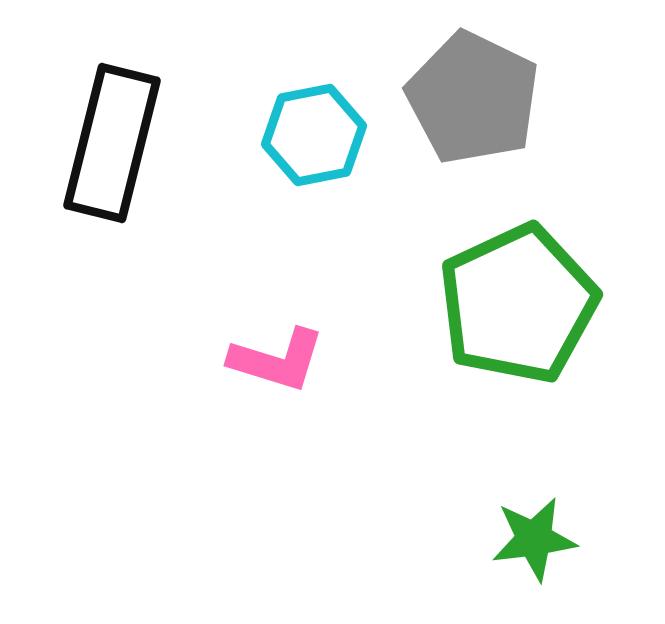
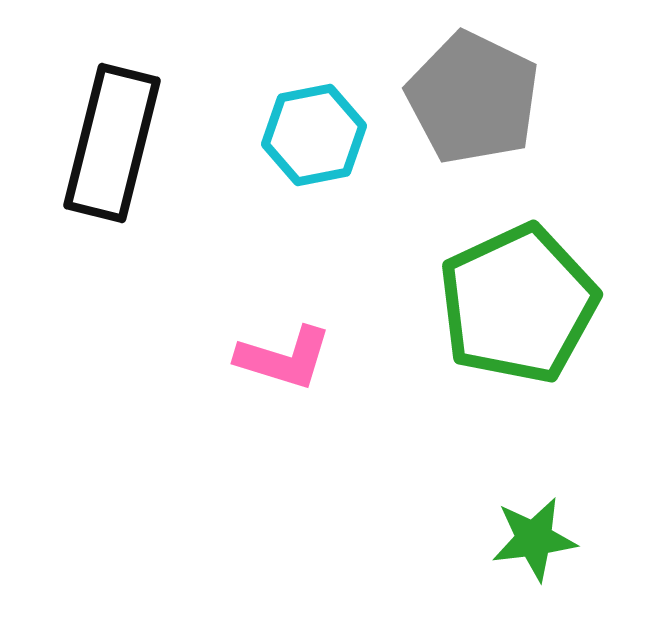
pink L-shape: moved 7 px right, 2 px up
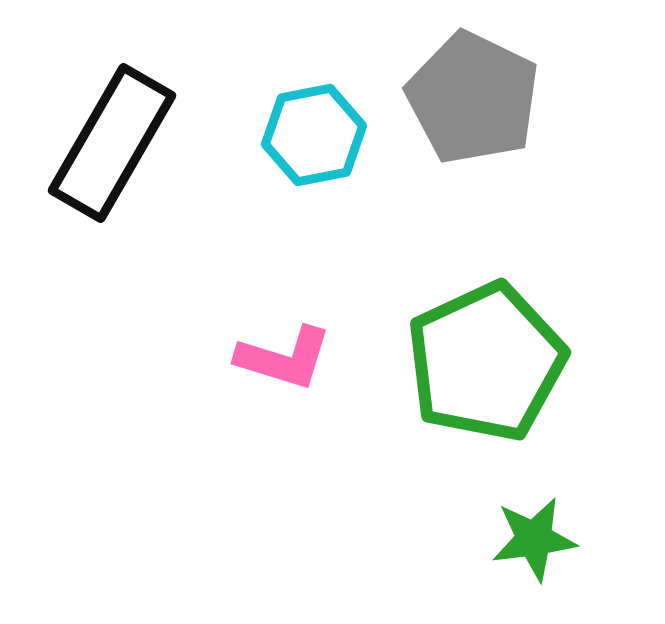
black rectangle: rotated 16 degrees clockwise
green pentagon: moved 32 px left, 58 px down
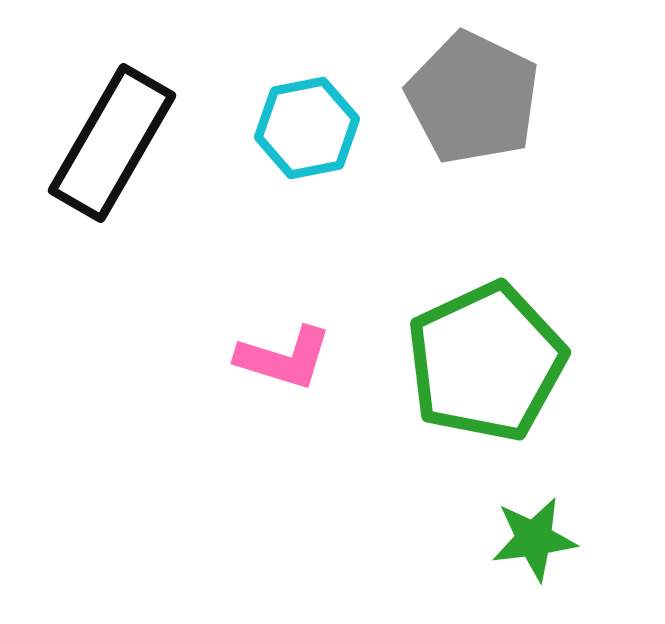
cyan hexagon: moved 7 px left, 7 px up
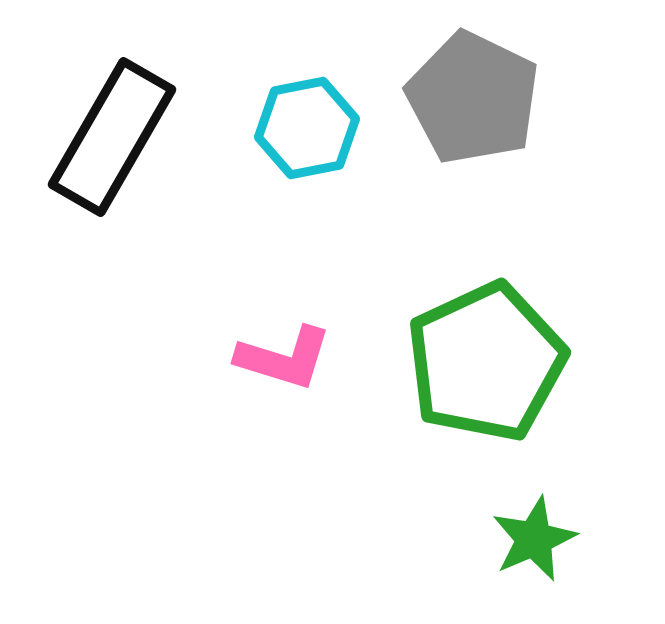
black rectangle: moved 6 px up
green star: rotated 16 degrees counterclockwise
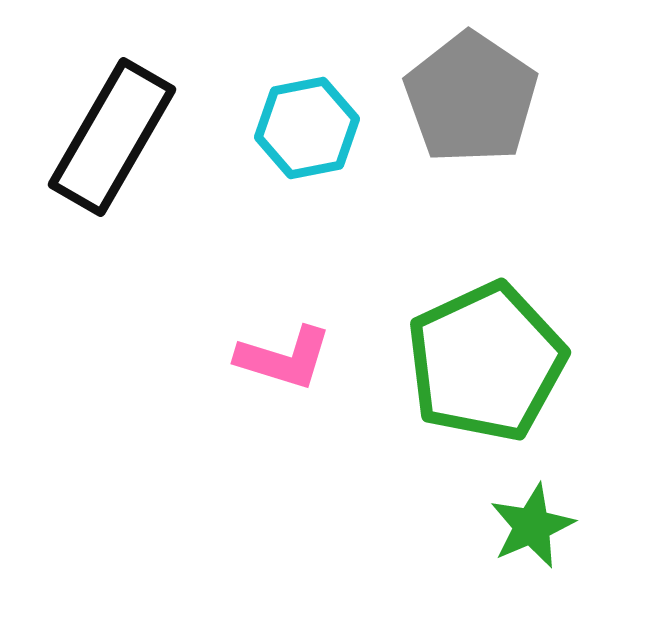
gray pentagon: moved 2 px left; rotated 8 degrees clockwise
green star: moved 2 px left, 13 px up
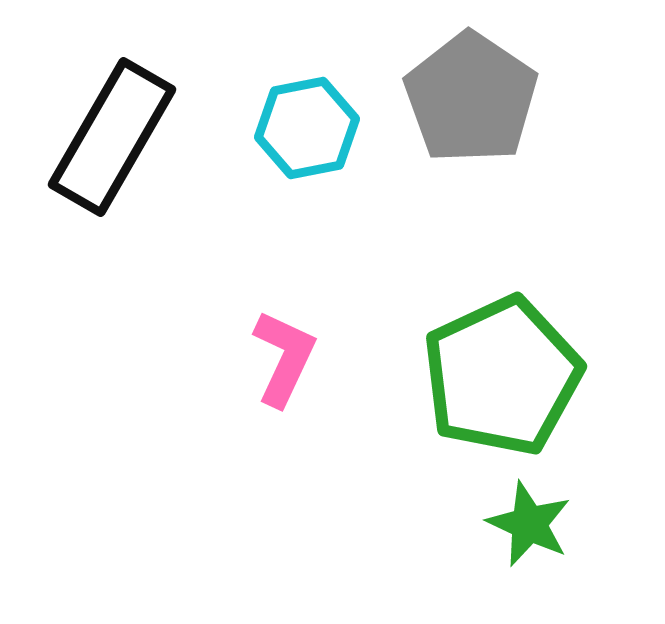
pink L-shape: rotated 82 degrees counterclockwise
green pentagon: moved 16 px right, 14 px down
green star: moved 3 px left, 2 px up; rotated 24 degrees counterclockwise
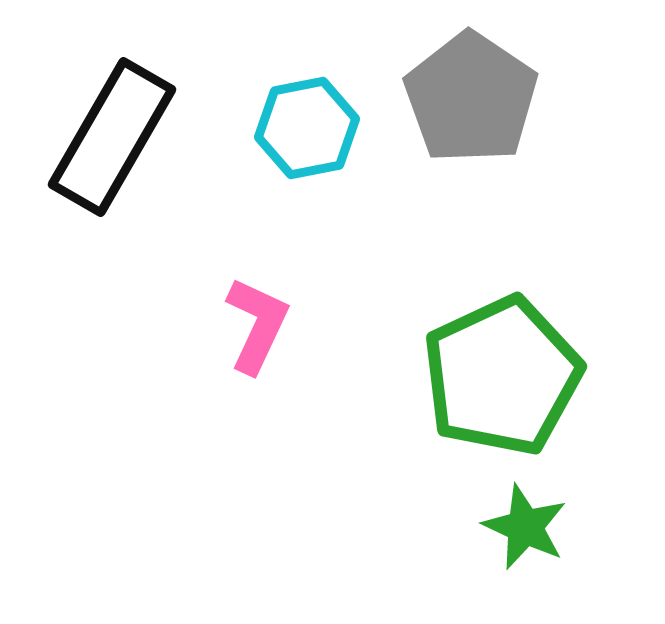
pink L-shape: moved 27 px left, 33 px up
green star: moved 4 px left, 3 px down
